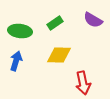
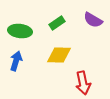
green rectangle: moved 2 px right
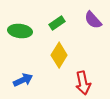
purple semicircle: rotated 18 degrees clockwise
yellow diamond: rotated 60 degrees counterclockwise
blue arrow: moved 7 px right, 19 px down; rotated 48 degrees clockwise
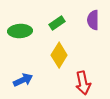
purple semicircle: rotated 42 degrees clockwise
green ellipse: rotated 10 degrees counterclockwise
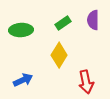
green rectangle: moved 6 px right
green ellipse: moved 1 px right, 1 px up
red arrow: moved 3 px right, 1 px up
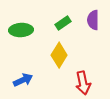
red arrow: moved 3 px left, 1 px down
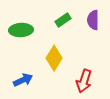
green rectangle: moved 3 px up
yellow diamond: moved 5 px left, 3 px down
red arrow: moved 1 px right, 2 px up; rotated 30 degrees clockwise
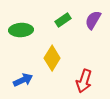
purple semicircle: rotated 30 degrees clockwise
yellow diamond: moved 2 px left
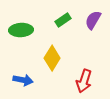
blue arrow: rotated 36 degrees clockwise
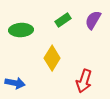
blue arrow: moved 8 px left, 3 px down
